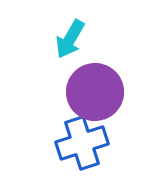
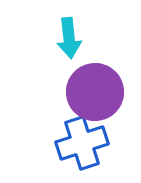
cyan arrow: moved 1 px left, 1 px up; rotated 36 degrees counterclockwise
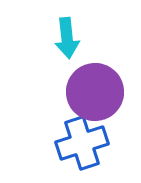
cyan arrow: moved 2 px left
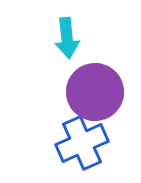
blue cross: rotated 6 degrees counterclockwise
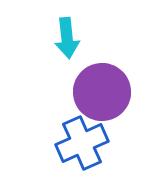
purple circle: moved 7 px right
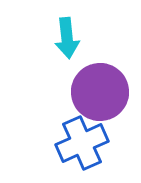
purple circle: moved 2 px left
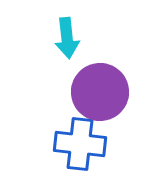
blue cross: moved 2 px left, 1 px down; rotated 30 degrees clockwise
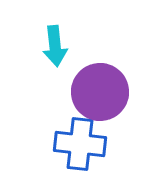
cyan arrow: moved 12 px left, 8 px down
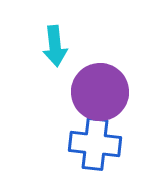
blue cross: moved 15 px right
